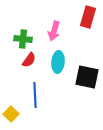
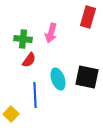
pink arrow: moved 3 px left, 2 px down
cyan ellipse: moved 17 px down; rotated 25 degrees counterclockwise
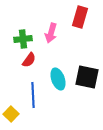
red rectangle: moved 8 px left
green cross: rotated 12 degrees counterclockwise
blue line: moved 2 px left
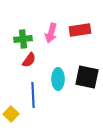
red rectangle: moved 13 px down; rotated 65 degrees clockwise
cyan ellipse: rotated 20 degrees clockwise
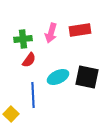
cyan ellipse: moved 2 px up; rotated 65 degrees clockwise
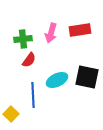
cyan ellipse: moved 1 px left, 3 px down
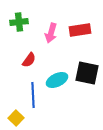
green cross: moved 4 px left, 17 px up
black square: moved 4 px up
yellow square: moved 5 px right, 4 px down
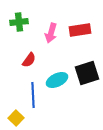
black square: rotated 30 degrees counterclockwise
